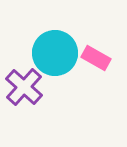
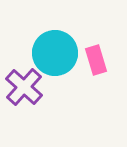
pink rectangle: moved 2 px down; rotated 44 degrees clockwise
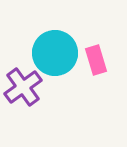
purple cross: moved 1 px left; rotated 12 degrees clockwise
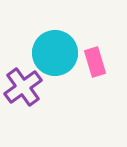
pink rectangle: moved 1 px left, 2 px down
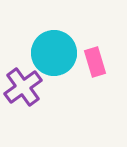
cyan circle: moved 1 px left
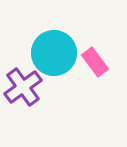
pink rectangle: rotated 20 degrees counterclockwise
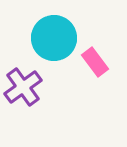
cyan circle: moved 15 px up
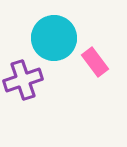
purple cross: moved 7 px up; rotated 18 degrees clockwise
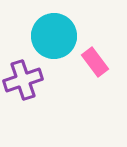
cyan circle: moved 2 px up
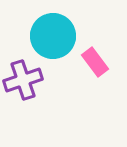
cyan circle: moved 1 px left
